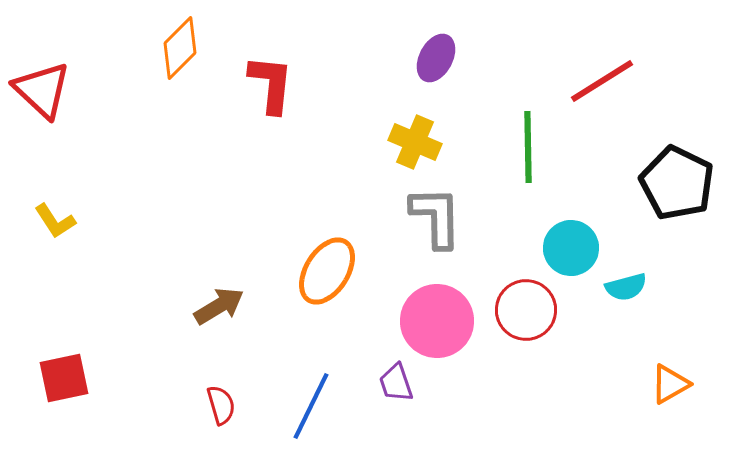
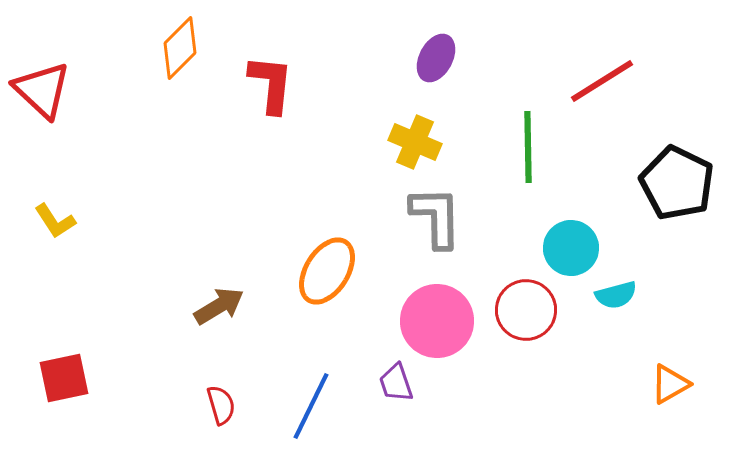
cyan semicircle: moved 10 px left, 8 px down
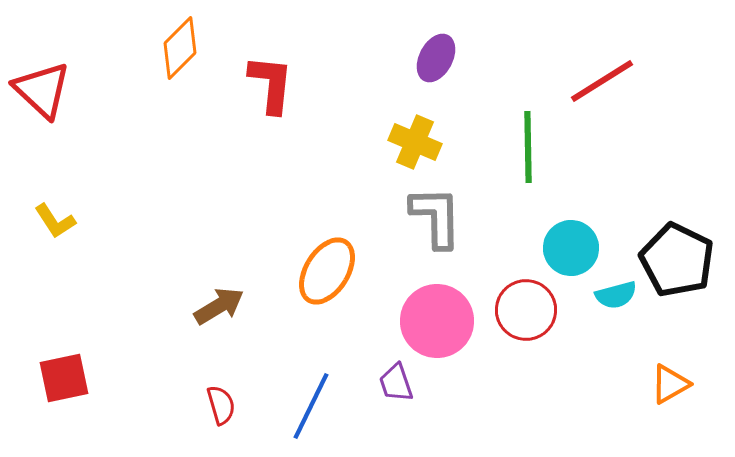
black pentagon: moved 77 px down
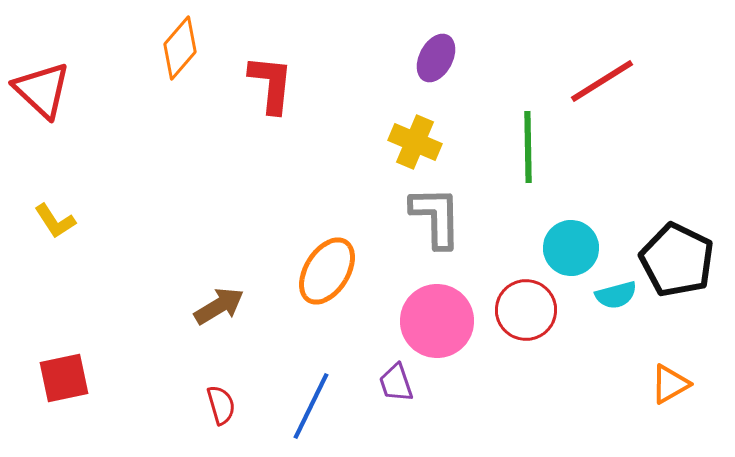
orange diamond: rotated 4 degrees counterclockwise
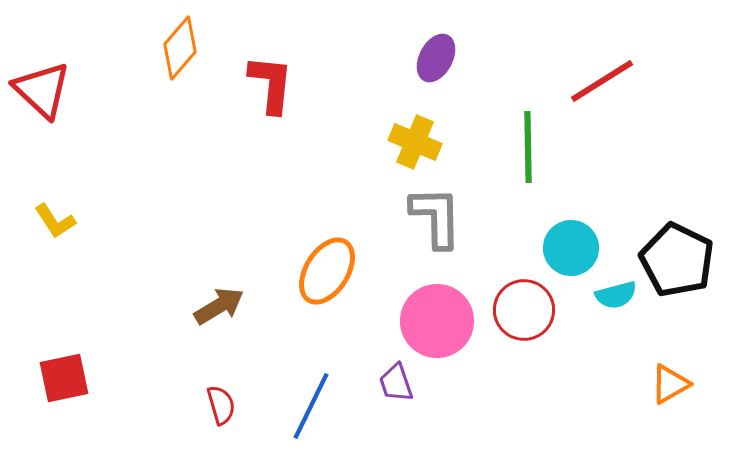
red circle: moved 2 px left
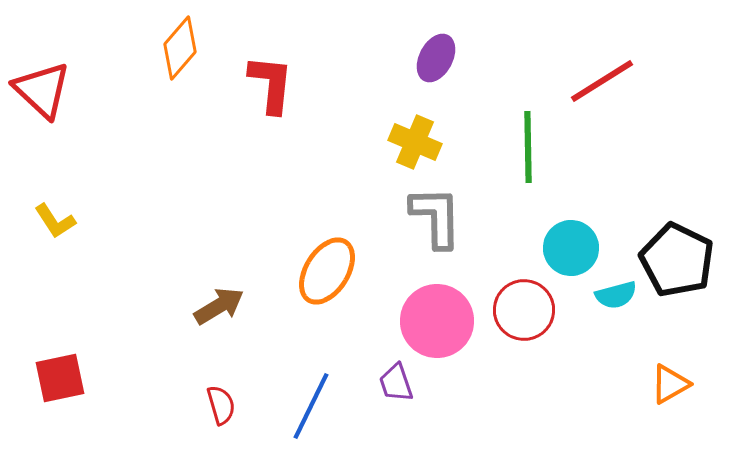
red square: moved 4 px left
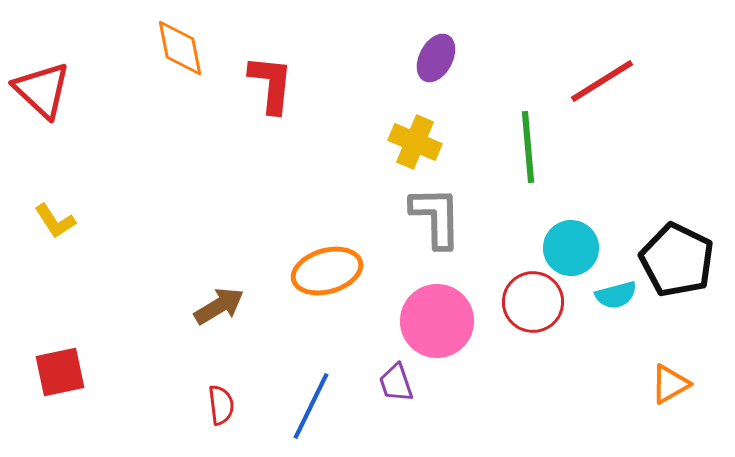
orange diamond: rotated 52 degrees counterclockwise
green line: rotated 4 degrees counterclockwise
orange ellipse: rotated 42 degrees clockwise
red circle: moved 9 px right, 8 px up
red square: moved 6 px up
red semicircle: rotated 9 degrees clockwise
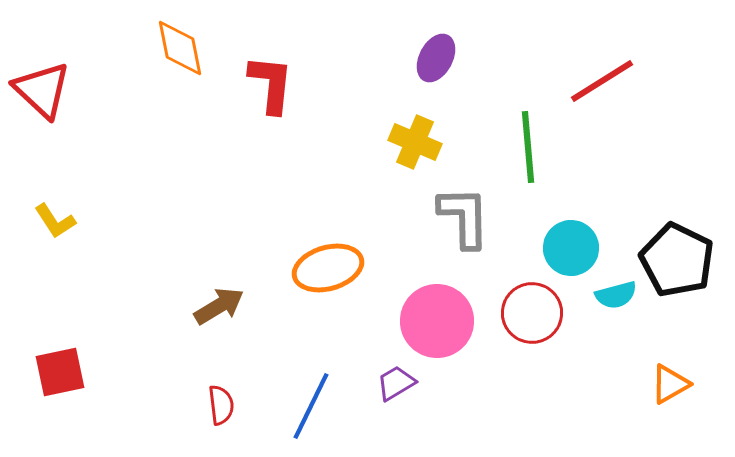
gray L-shape: moved 28 px right
orange ellipse: moved 1 px right, 3 px up
red circle: moved 1 px left, 11 px down
purple trapezoid: rotated 78 degrees clockwise
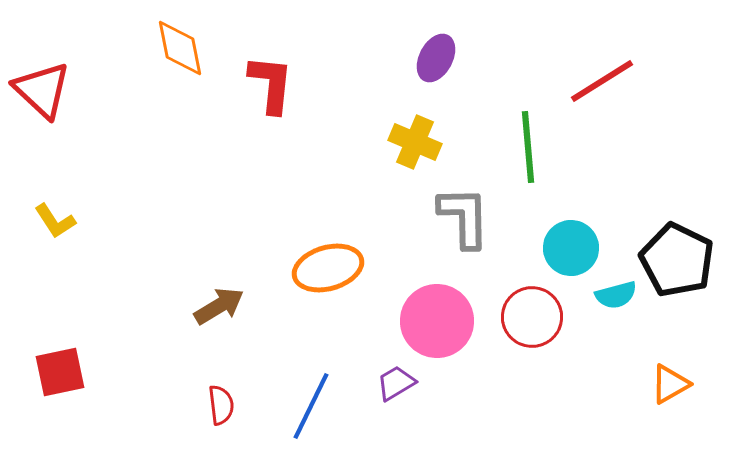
red circle: moved 4 px down
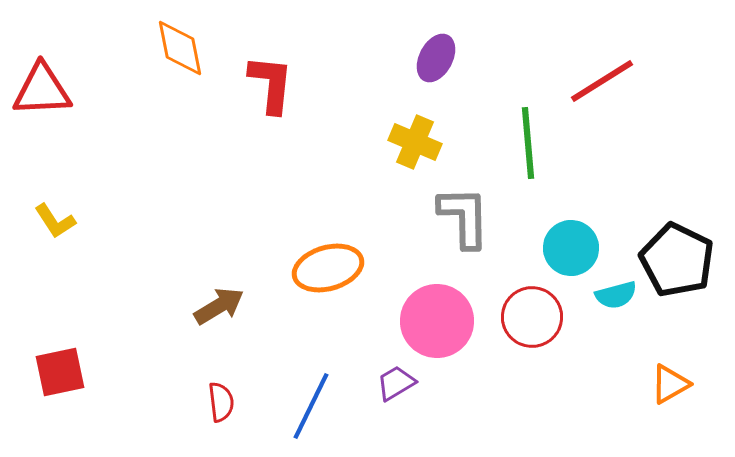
red triangle: rotated 46 degrees counterclockwise
green line: moved 4 px up
red semicircle: moved 3 px up
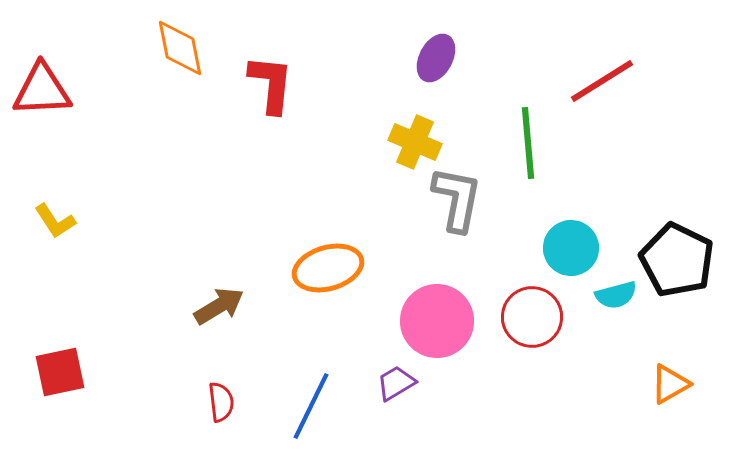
gray L-shape: moved 7 px left, 18 px up; rotated 12 degrees clockwise
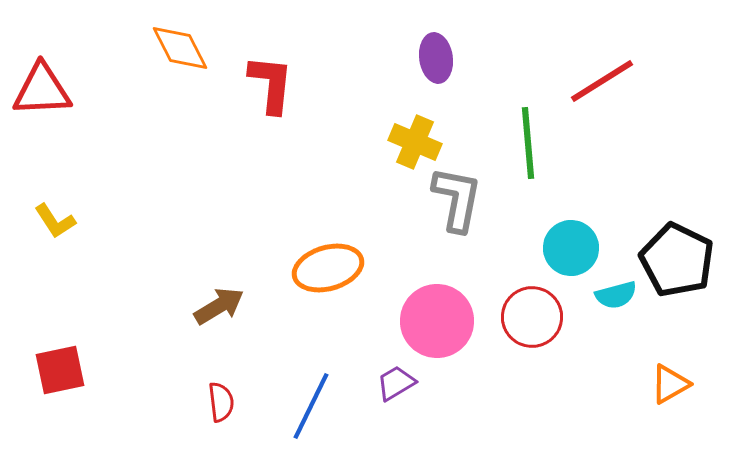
orange diamond: rotated 16 degrees counterclockwise
purple ellipse: rotated 36 degrees counterclockwise
red square: moved 2 px up
